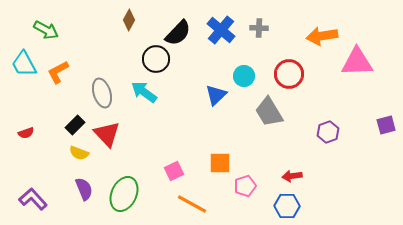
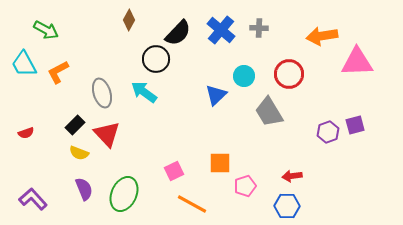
purple square: moved 31 px left
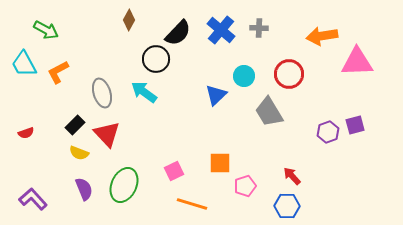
red arrow: rotated 54 degrees clockwise
green ellipse: moved 9 px up
orange line: rotated 12 degrees counterclockwise
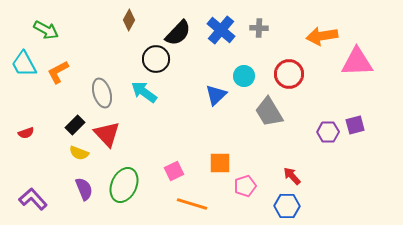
purple hexagon: rotated 20 degrees clockwise
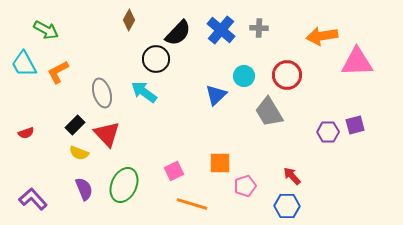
red circle: moved 2 px left, 1 px down
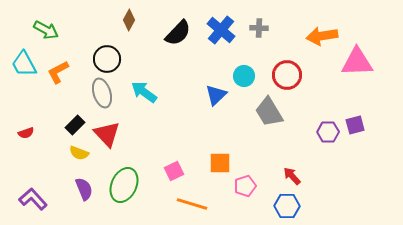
black circle: moved 49 px left
